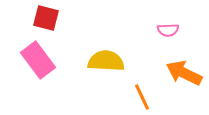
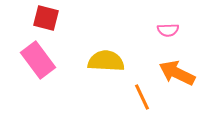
orange arrow: moved 7 px left
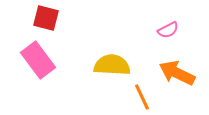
pink semicircle: rotated 25 degrees counterclockwise
yellow semicircle: moved 6 px right, 4 px down
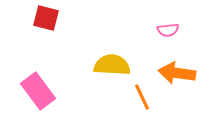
pink semicircle: rotated 20 degrees clockwise
pink rectangle: moved 31 px down
orange arrow: rotated 18 degrees counterclockwise
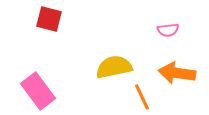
red square: moved 3 px right, 1 px down
yellow semicircle: moved 2 px right, 2 px down; rotated 15 degrees counterclockwise
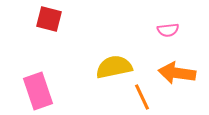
pink rectangle: rotated 18 degrees clockwise
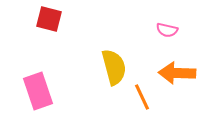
pink semicircle: moved 1 px left; rotated 20 degrees clockwise
yellow semicircle: rotated 87 degrees clockwise
orange arrow: rotated 6 degrees counterclockwise
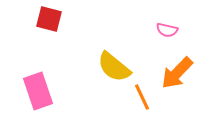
yellow semicircle: rotated 144 degrees clockwise
orange arrow: rotated 48 degrees counterclockwise
